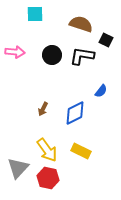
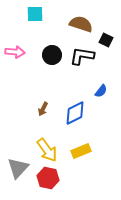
yellow rectangle: rotated 48 degrees counterclockwise
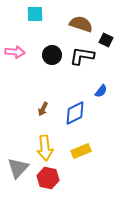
yellow arrow: moved 2 px left, 2 px up; rotated 30 degrees clockwise
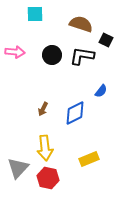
yellow rectangle: moved 8 px right, 8 px down
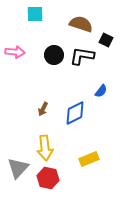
black circle: moved 2 px right
